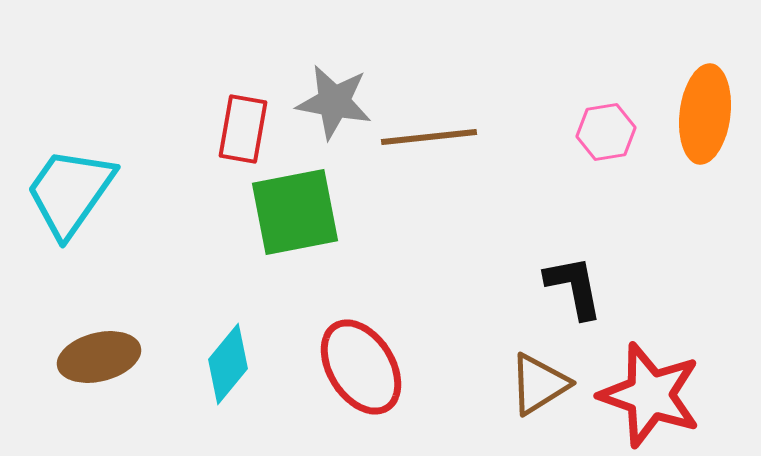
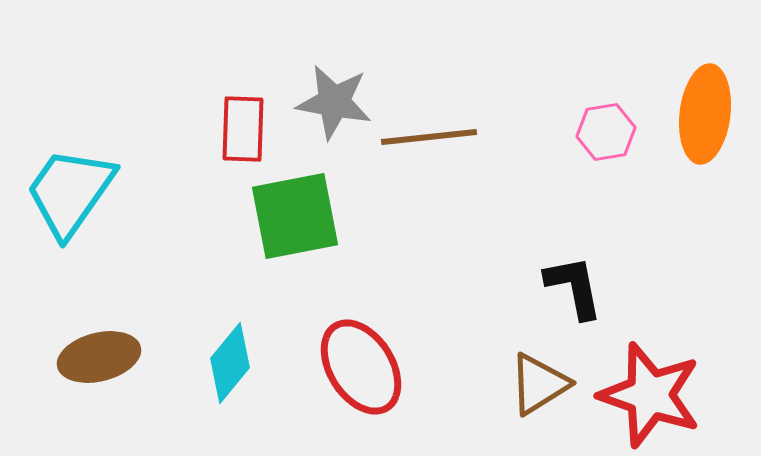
red rectangle: rotated 8 degrees counterclockwise
green square: moved 4 px down
cyan diamond: moved 2 px right, 1 px up
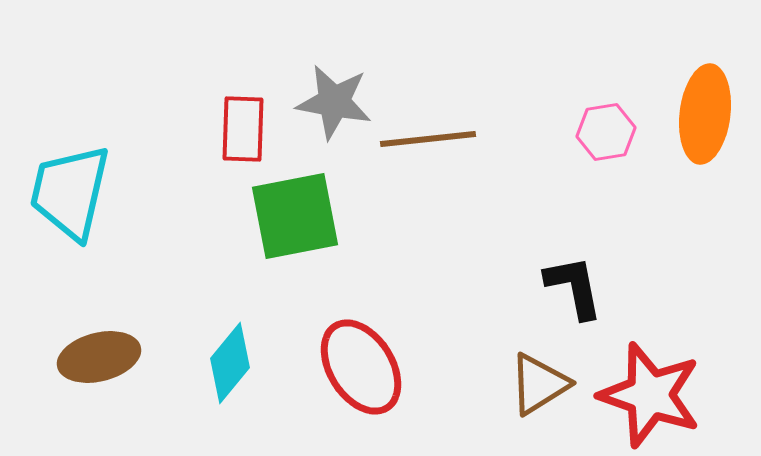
brown line: moved 1 px left, 2 px down
cyan trapezoid: rotated 22 degrees counterclockwise
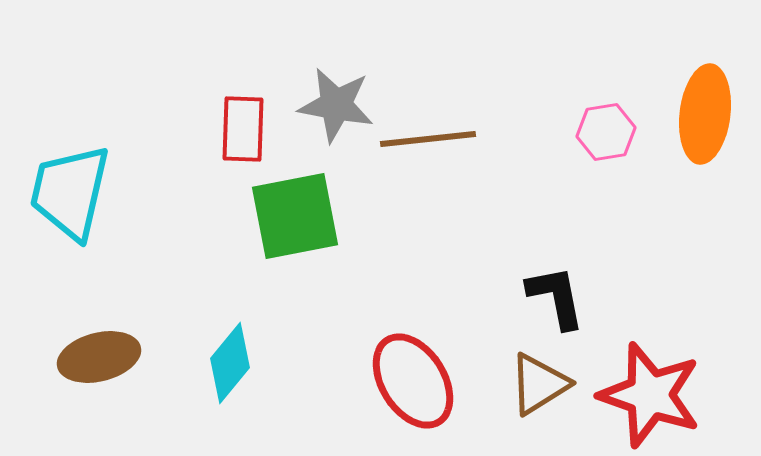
gray star: moved 2 px right, 3 px down
black L-shape: moved 18 px left, 10 px down
red ellipse: moved 52 px right, 14 px down
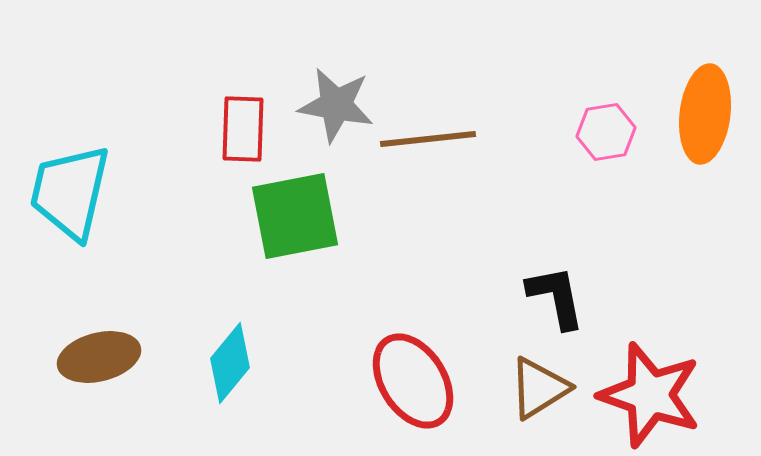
brown triangle: moved 4 px down
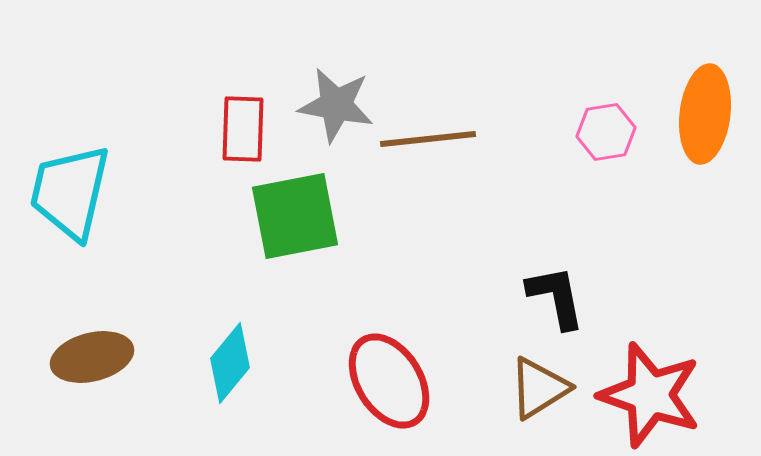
brown ellipse: moved 7 px left
red ellipse: moved 24 px left
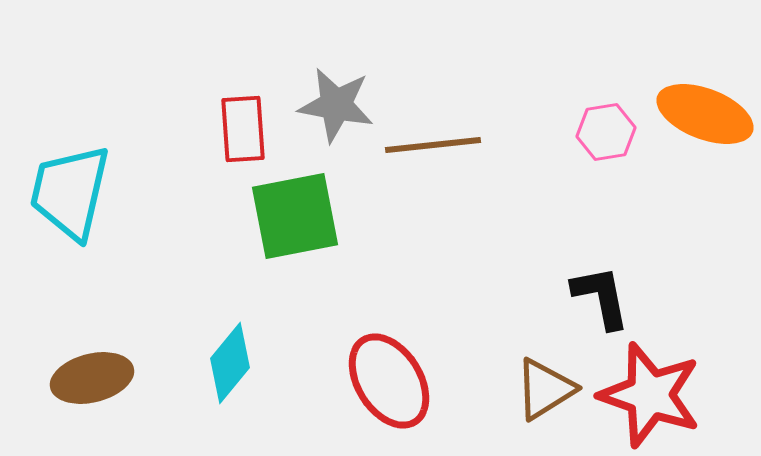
orange ellipse: rotated 76 degrees counterclockwise
red rectangle: rotated 6 degrees counterclockwise
brown line: moved 5 px right, 6 px down
black L-shape: moved 45 px right
brown ellipse: moved 21 px down
brown triangle: moved 6 px right, 1 px down
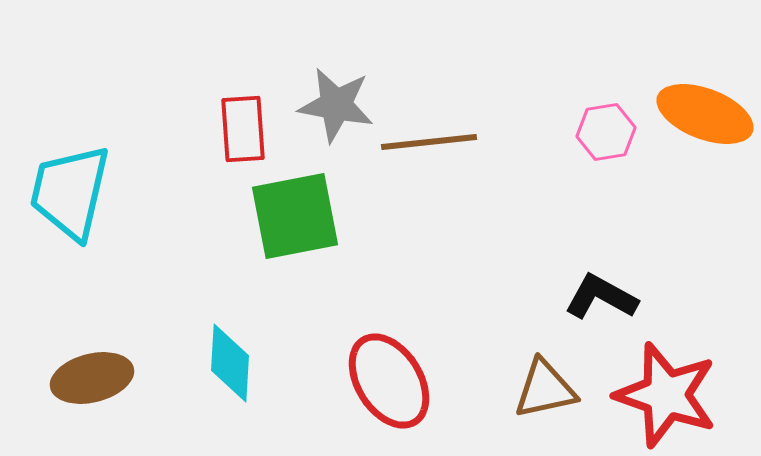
brown line: moved 4 px left, 3 px up
black L-shape: rotated 50 degrees counterclockwise
cyan diamond: rotated 36 degrees counterclockwise
brown triangle: rotated 20 degrees clockwise
red star: moved 16 px right
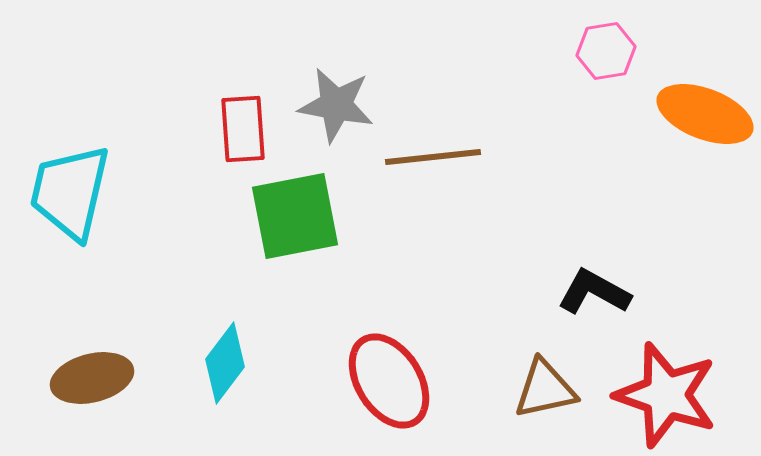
pink hexagon: moved 81 px up
brown line: moved 4 px right, 15 px down
black L-shape: moved 7 px left, 5 px up
cyan diamond: moved 5 px left; rotated 34 degrees clockwise
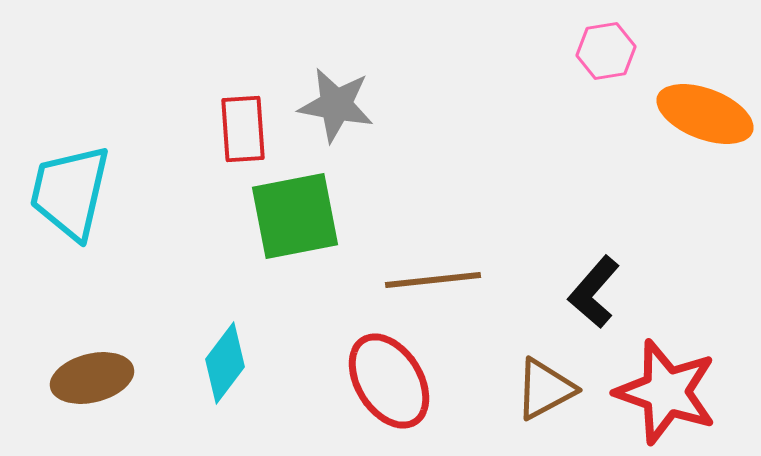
brown line: moved 123 px down
black L-shape: rotated 78 degrees counterclockwise
brown triangle: rotated 16 degrees counterclockwise
red star: moved 3 px up
